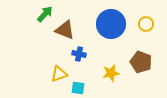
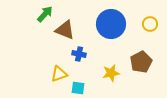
yellow circle: moved 4 px right
brown pentagon: rotated 25 degrees clockwise
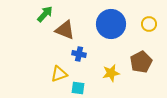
yellow circle: moved 1 px left
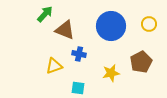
blue circle: moved 2 px down
yellow triangle: moved 5 px left, 8 px up
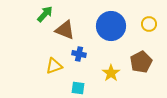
yellow star: rotated 24 degrees counterclockwise
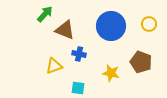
brown pentagon: rotated 25 degrees counterclockwise
yellow star: rotated 24 degrees counterclockwise
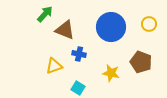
blue circle: moved 1 px down
cyan square: rotated 24 degrees clockwise
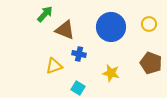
brown pentagon: moved 10 px right, 1 px down
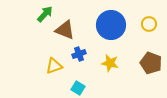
blue circle: moved 2 px up
blue cross: rotated 32 degrees counterclockwise
yellow star: moved 1 px left, 10 px up
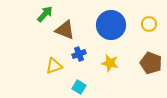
cyan square: moved 1 px right, 1 px up
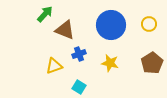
brown pentagon: moved 1 px right; rotated 20 degrees clockwise
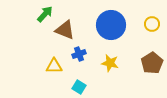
yellow circle: moved 3 px right
yellow triangle: rotated 18 degrees clockwise
